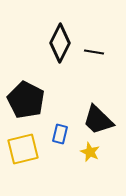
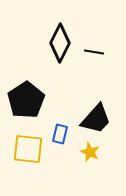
black pentagon: rotated 12 degrees clockwise
black trapezoid: moved 2 px left, 1 px up; rotated 92 degrees counterclockwise
yellow square: moved 5 px right; rotated 20 degrees clockwise
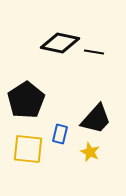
black diamond: rotated 75 degrees clockwise
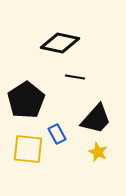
black line: moved 19 px left, 25 px down
blue rectangle: moved 3 px left; rotated 42 degrees counterclockwise
yellow star: moved 8 px right
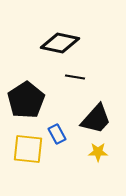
yellow star: rotated 24 degrees counterclockwise
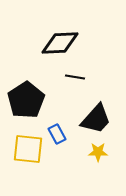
black diamond: rotated 15 degrees counterclockwise
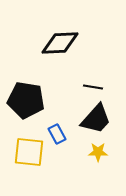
black line: moved 18 px right, 10 px down
black pentagon: rotated 30 degrees counterclockwise
yellow square: moved 1 px right, 3 px down
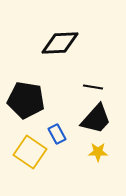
yellow square: moved 1 px right; rotated 28 degrees clockwise
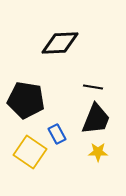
black trapezoid: rotated 20 degrees counterclockwise
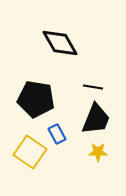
black diamond: rotated 63 degrees clockwise
black pentagon: moved 10 px right, 1 px up
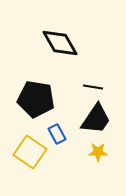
black trapezoid: rotated 12 degrees clockwise
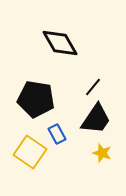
black line: rotated 60 degrees counterclockwise
yellow star: moved 4 px right, 1 px down; rotated 18 degrees clockwise
